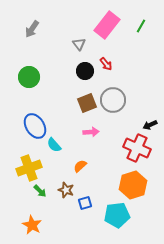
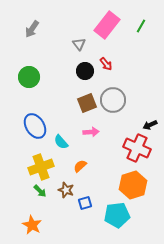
cyan semicircle: moved 7 px right, 3 px up
yellow cross: moved 12 px right, 1 px up
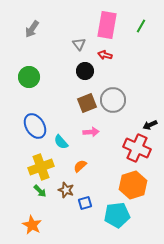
pink rectangle: rotated 28 degrees counterclockwise
red arrow: moved 1 px left, 9 px up; rotated 144 degrees clockwise
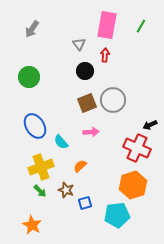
red arrow: rotated 80 degrees clockwise
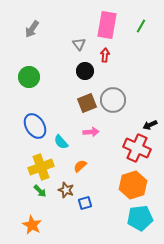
cyan pentagon: moved 23 px right, 3 px down
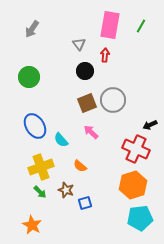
pink rectangle: moved 3 px right
pink arrow: rotated 133 degrees counterclockwise
cyan semicircle: moved 2 px up
red cross: moved 1 px left, 1 px down
orange semicircle: rotated 96 degrees counterclockwise
green arrow: moved 1 px down
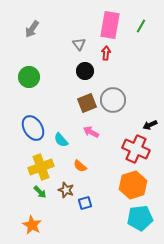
red arrow: moved 1 px right, 2 px up
blue ellipse: moved 2 px left, 2 px down
pink arrow: rotated 14 degrees counterclockwise
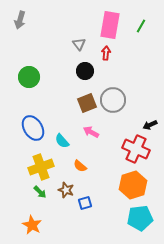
gray arrow: moved 12 px left, 9 px up; rotated 18 degrees counterclockwise
cyan semicircle: moved 1 px right, 1 px down
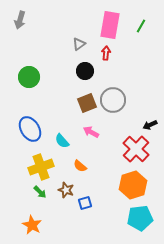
gray triangle: rotated 32 degrees clockwise
blue ellipse: moved 3 px left, 1 px down
red cross: rotated 20 degrees clockwise
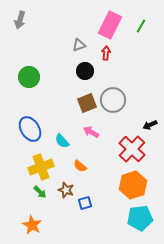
pink rectangle: rotated 16 degrees clockwise
gray triangle: moved 1 px down; rotated 16 degrees clockwise
red cross: moved 4 px left
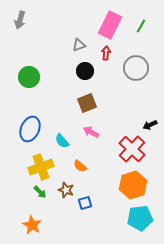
gray circle: moved 23 px right, 32 px up
blue ellipse: rotated 55 degrees clockwise
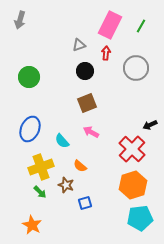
brown star: moved 5 px up
